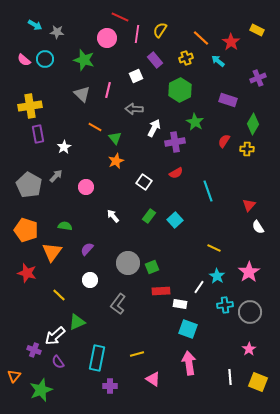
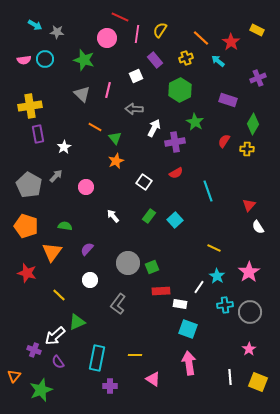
pink semicircle at (24, 60): rotated 48 degrees counterclockwise
orange pentagon at (26, 230): moved 4 px up
yellow line at (137, 354): moved 2 px left, 1 px down; rotated 16 degrees clockwise
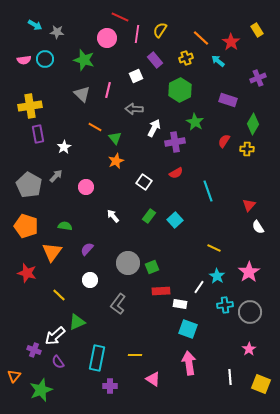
yellow rectangle at (257, 30): rotated 32 degrees clockwise
yellow square at (258, 382): moved 3 px right, 2 px down
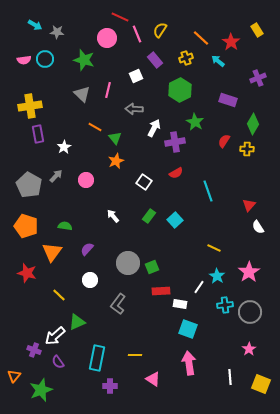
pink line at (137, 34): rotated 30 degrees counterclockwise
pink circle at (86, 187): moved 7 px up
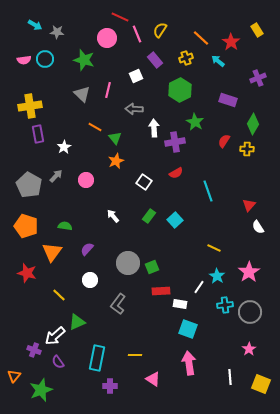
white arrow at (154, 128): rotated 30 degrees counterclockwise
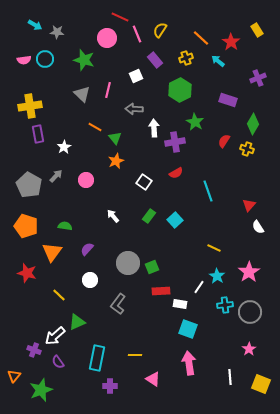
yellow cross at (247, 149): rotated 16 degrees clockwise
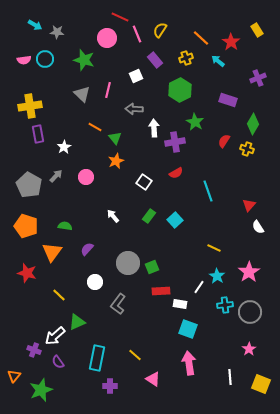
pink circle at (86, 180): moved 3 px up
white circle at (90, 280): moved 5 px right, 2 px down
yellow line at (135, 355): rotated 40 degrees clockwise
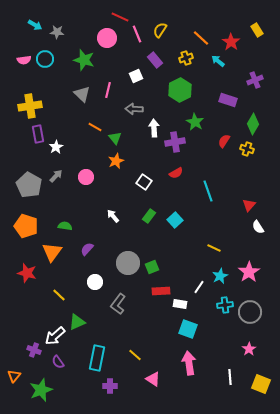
purple cross at (258, 78): moved 3 px left, 2 px down
white star at (64, 147): moved 8 px left
cyan star at (217, 276): moved 3 px right; rotated 14 degrees clockwise
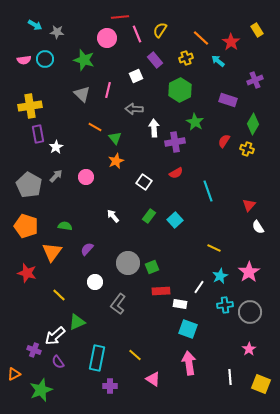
red line at (120, 17): rotated 30 degrees counterclockwise
orange triangle at (14, 376): moved 2 px up; rotated 24 degrees clockwise
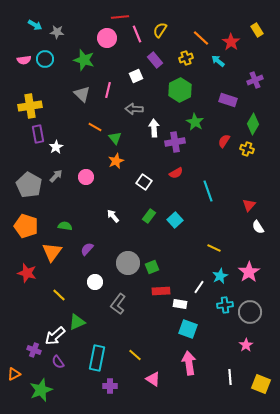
pink star at (249, 349): moved 3 px left, 4 px up
